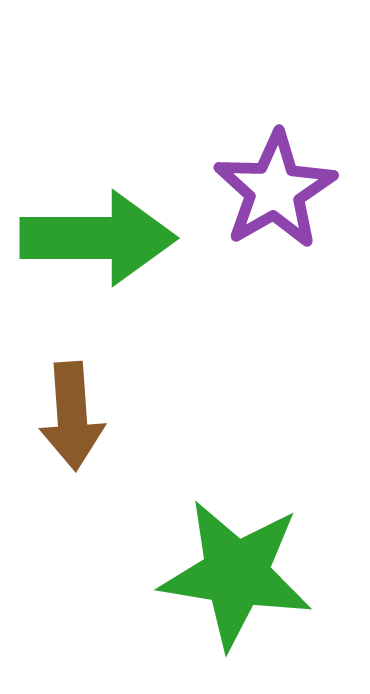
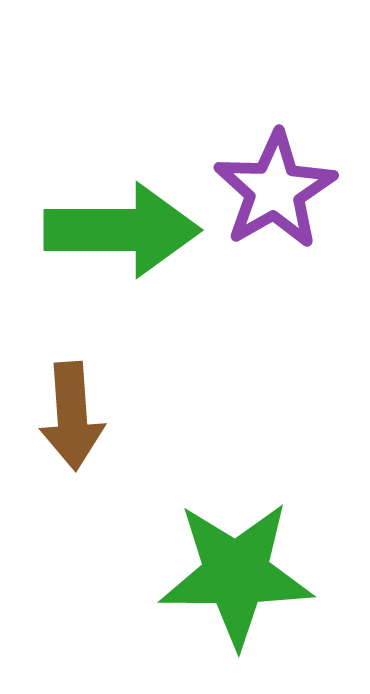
green arrow: moved 24 px right, 8 px up
green star: rotated 9 degrees counterclockwise
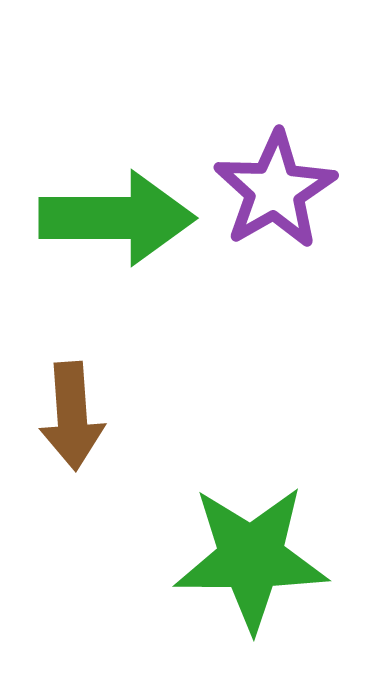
green arrow: moved 5 px left, 12 px up
green star: moved 15 px right, 16 px up
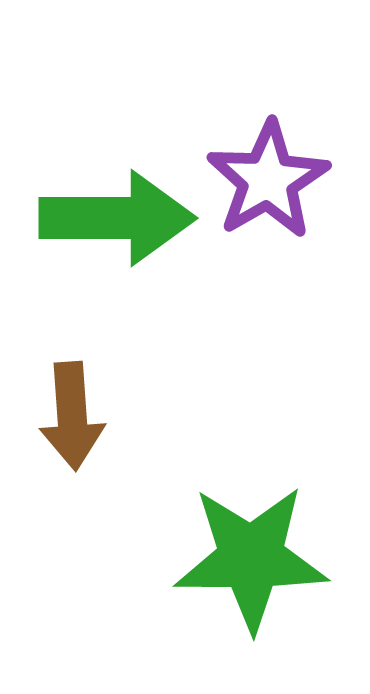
purple star: moved 7 px left, 10 px up
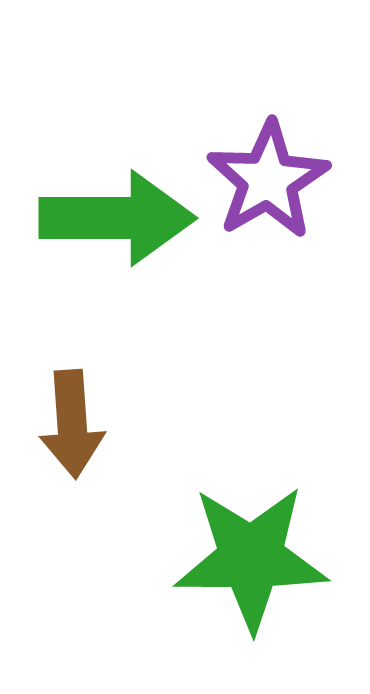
brown arrow: moved 8 px down
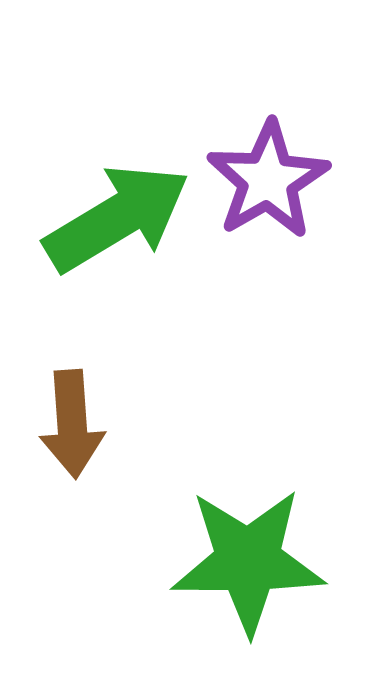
green arrow: rotated 31 degrees counterclockwise
green star: moved 3 px left, 3 px down
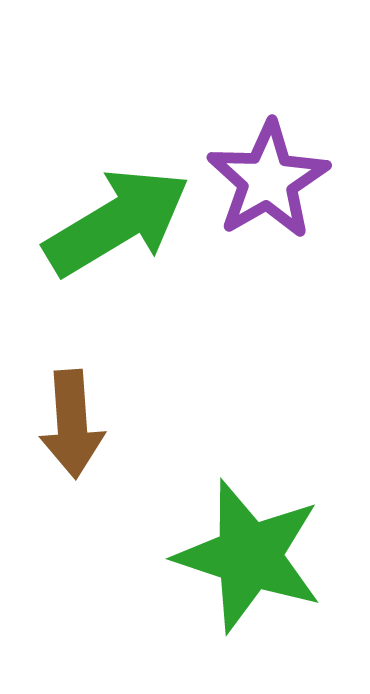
green arrow: moved 4 px down
green star: moved 1 px right, 5 px up; rotated 18 degrees clockwise
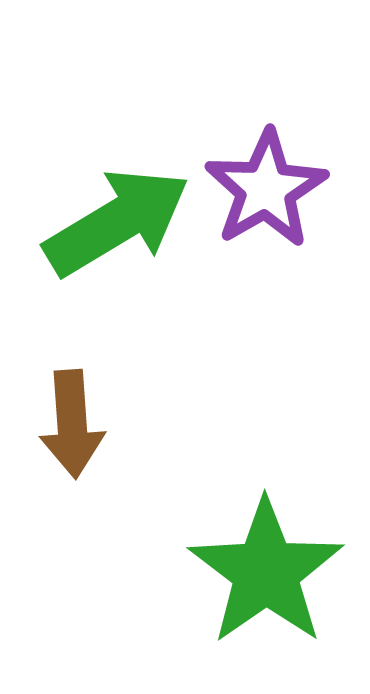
purple star: moved 2 px left, 9 px down
green star: moved 17 px right, 16 px down; rotated 19 degrees clockwise
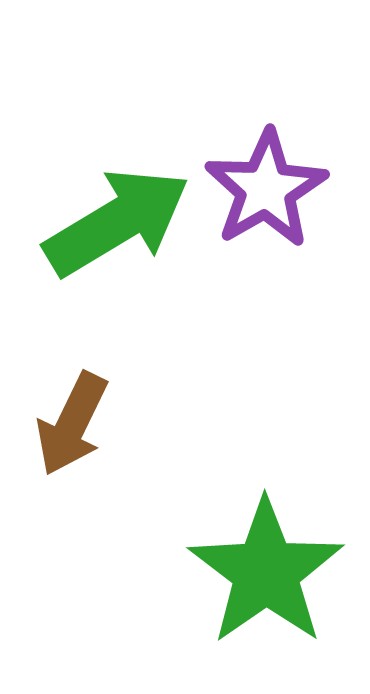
brown arrow: rotated 30 degrees clockwise
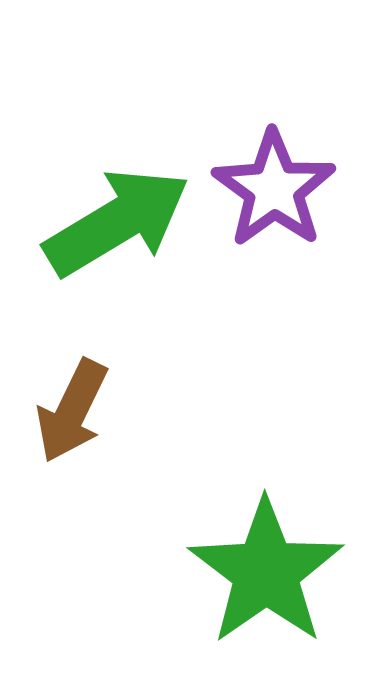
purple star: moved 8 px right; rotated 6 degrees counterclockwise
brown arrow: moved 13 px up
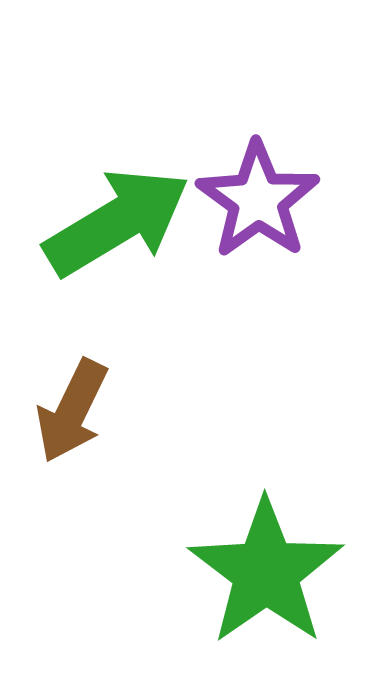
purple star: moved 16 px left, 11 px down
